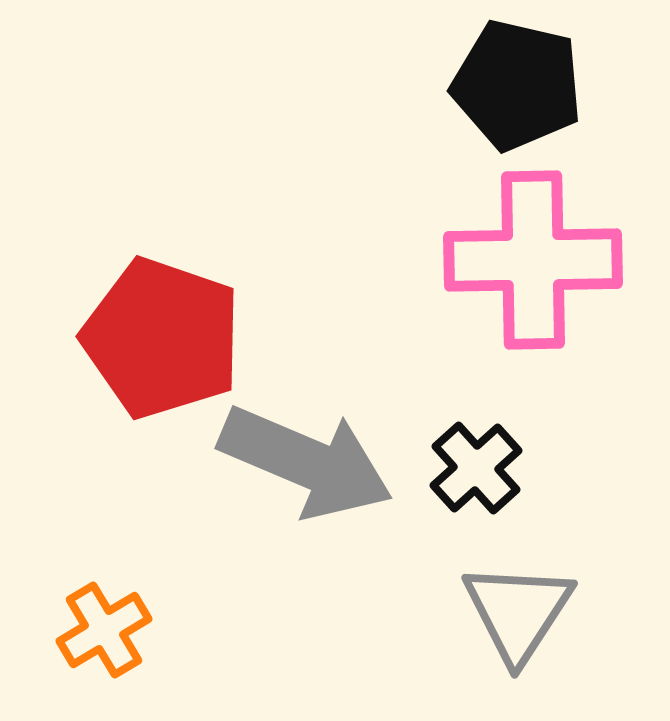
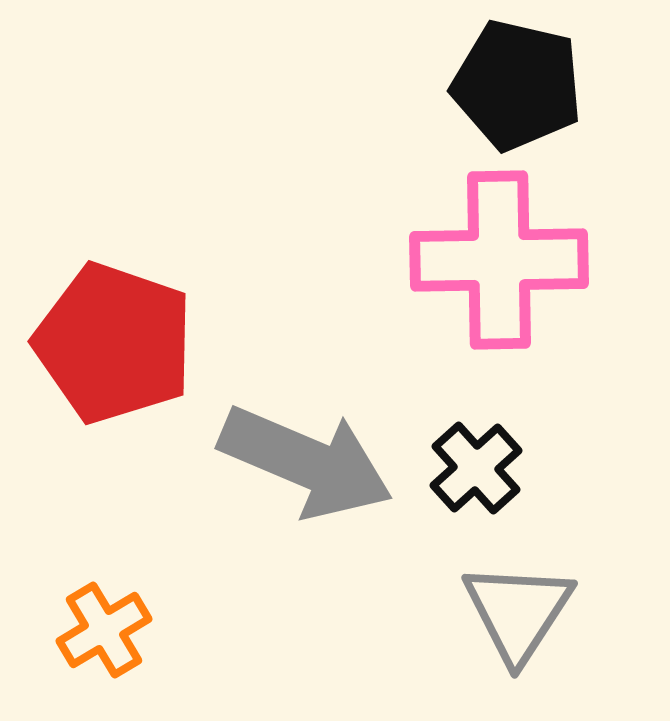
pink cross: moved 34 px left
red pentagon: moved 48 px left, 5 px down
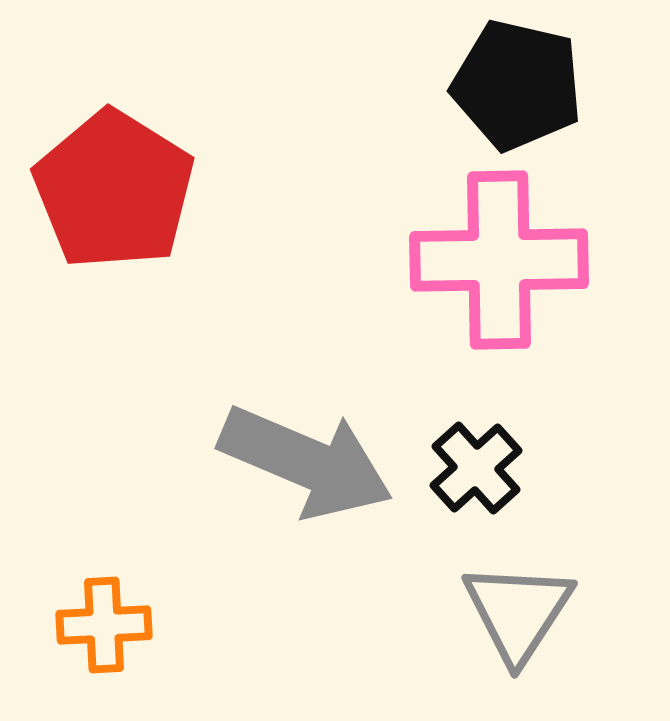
red pentagon: moved 153 px up; rotated 13 degrees clockwise
orange cross: moved 5 px up; rotated 28 degrees clockwise
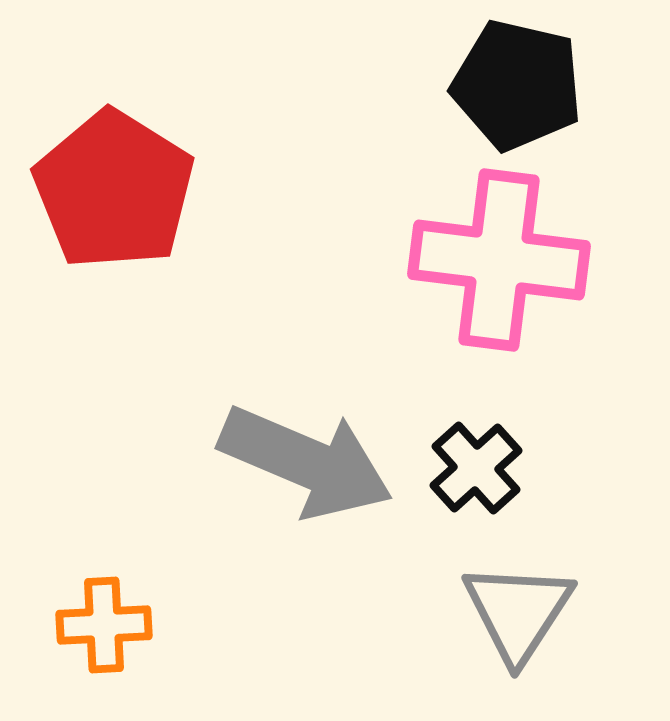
pink cross: rotated 8 degrees clockwise
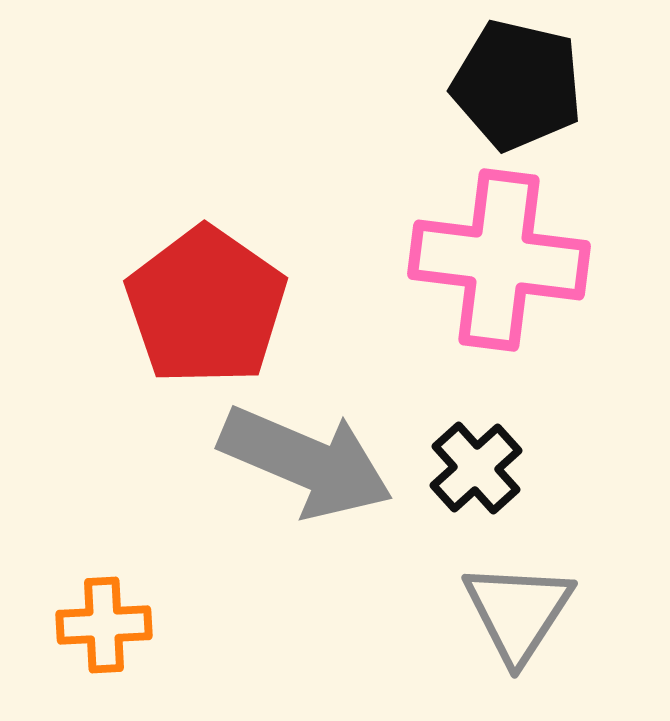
red pentagon: moved 92 px right, 116 px down; rotated 3 degrees clockwise
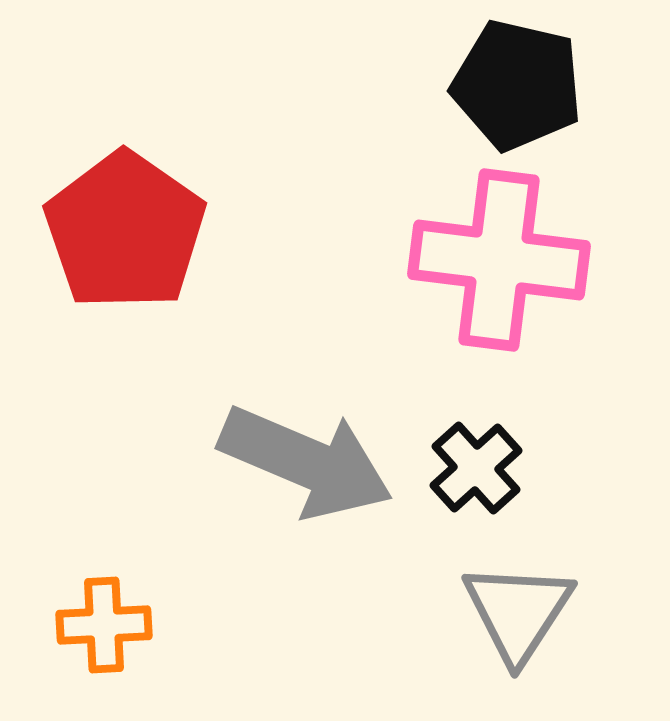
red pentagon: moved 81 px left, 75 px up
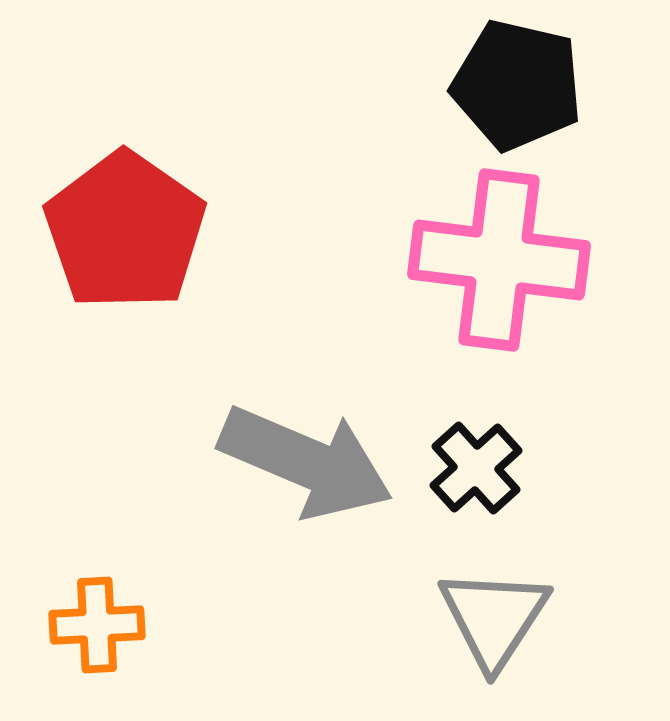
gray triangle: moved 24 px left, 6 px down
orange cross: moved 7 px left
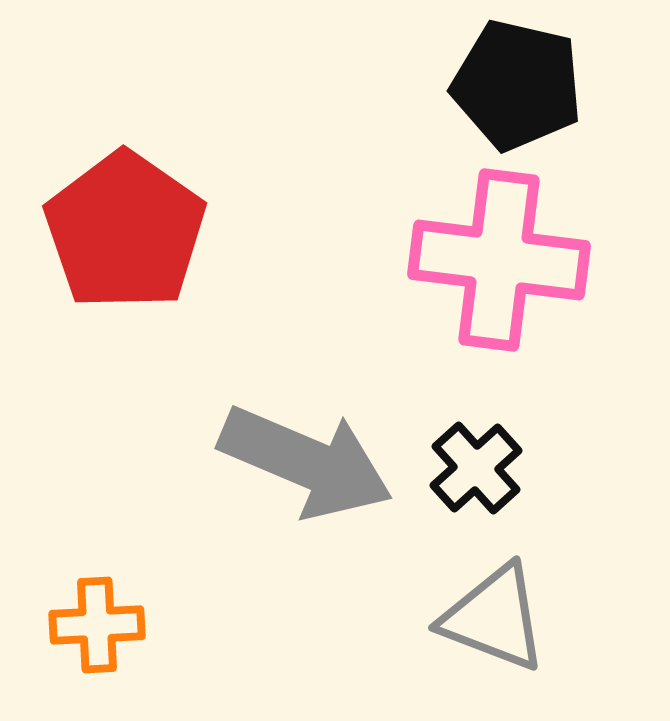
gray triangle: rotated 42 degrees counterclockwise
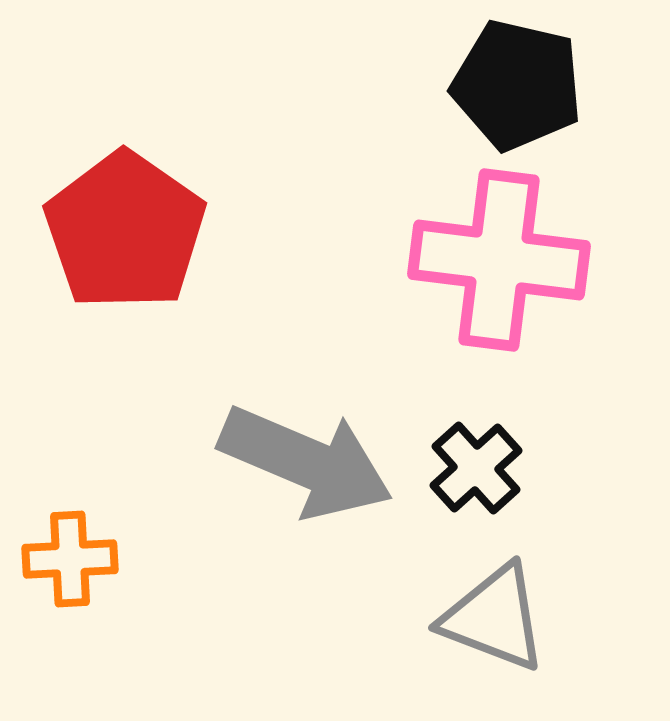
orange cross: moved 27 px left, 66 px up
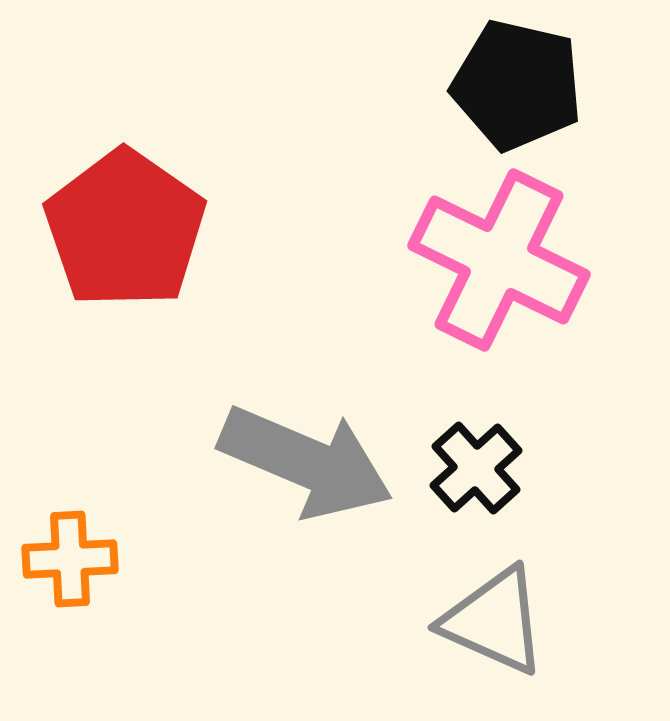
red pentagon: moved 2 px up
pink cross: rotated 19 degrees clockwise
gray triangle: moved 3 px down; rotated 3 degrees clockwise
